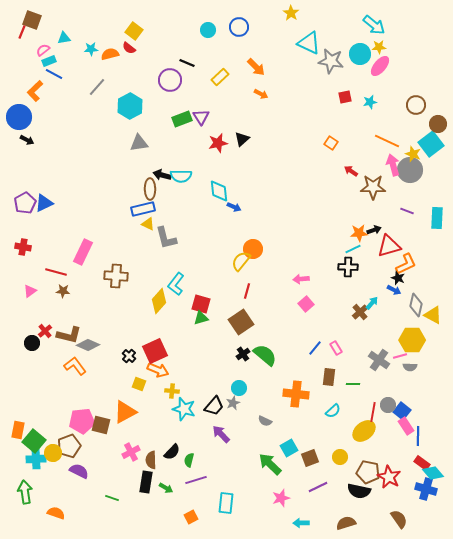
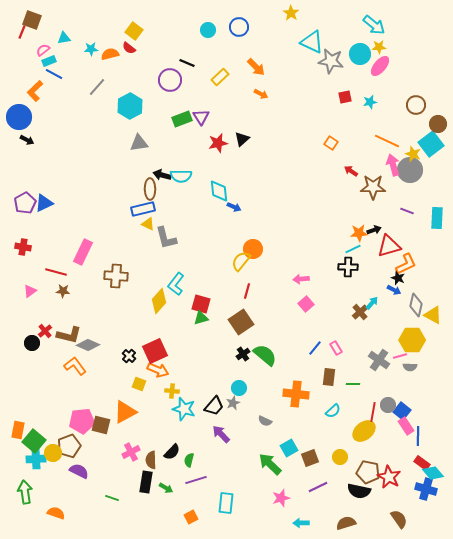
cyan triangle at (309, 43): moved 3 px right, 1 px up
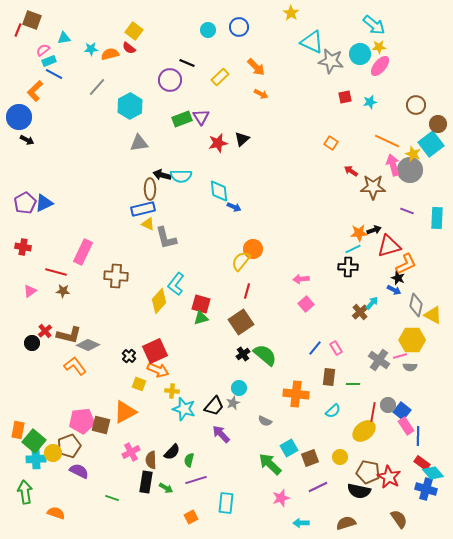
red line at (22, 32): moved 4 px left, 2 px up
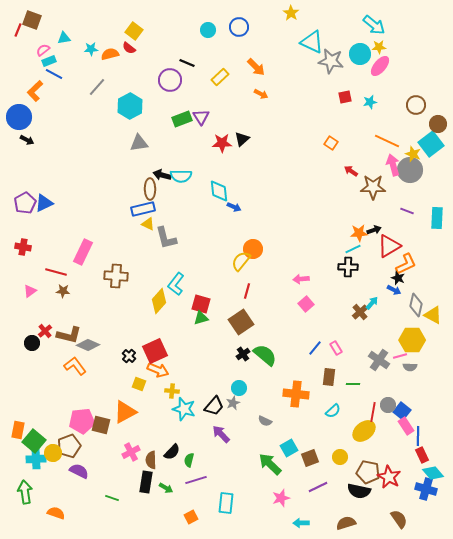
red star at (218, 143): moved 4 px right; rotated 12 degrees clockwise
red triangle at (389, 246): rotated 15 degrees counterclockwise
red rectangle at (422, 463): moved 8 px up; rotated 28 degrees clockwise
